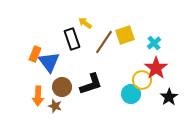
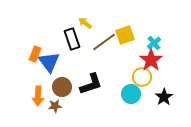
brown line: rotated 20 degrees clockwise
red star: moved 5 px left, 8 px up
yellow circle: moved 3 px up
black star: moved 5 px left
brown star: rotated 24 degrees counterclockwise
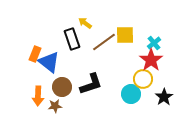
yellow square: rotated 18 degrees clockwise
blue triangle: rotated 15 degrees counterclockwise
yellow circle: moved 1 px right, 2 px down
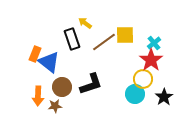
cyan circle: moved 4 px right
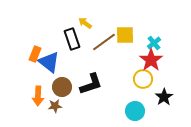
cyan circle: moved 17 px down
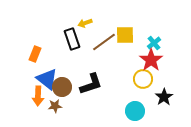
yellow arrow: rotated 56 degrees counterclockwise
blue triangle: moved 2 px left, 17 px down
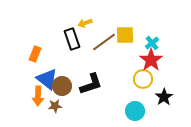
cyan cross: moved 2 px left
brown circle: moved 1 px up
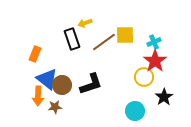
cyan cross: moved 2 px right, 1 px up; rotated 16 degrees clockwise
red star: moved 4 px right, 1 px down
yellow circle: moved 1 px right, 2 px up
brown circle: moved 1 px up
brown star: moved 1 px down
